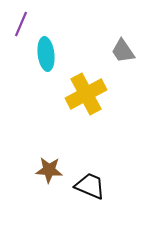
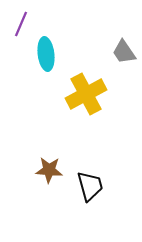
gray trapezoid: moved 1 px right, 1 px down
black trapezoid: rotated 52 degrees clockwise
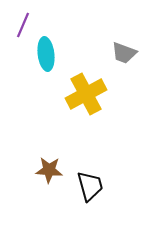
purple line: moved 2 px right, 1 px down
gray trapezoid: moved 1 px down; rotated 36 degrees counterclockwise
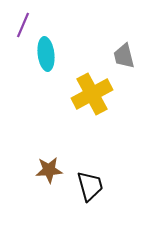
gray trapezoid: moved 3 px down; rotated 56 degrees clockwise
yellow cross: moved 6 px right
brown star: rotated 8 degrees counterclockwise
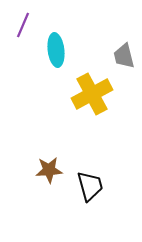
cyan ellipse: moved 10 px right, 4 px up
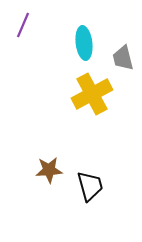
cyan ellipse: moved 28 px right, 7 px up
gray trapezoid: moved 1 px left, 2 px down
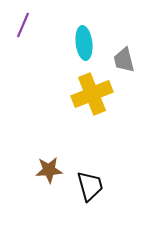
gray trapezoid: moved 1 px right, 2 px down
yellow cross: rotated 6 degrees clockwise
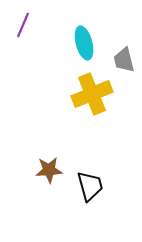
cyan ellipse: rotated 8 degrees counterclockwise
